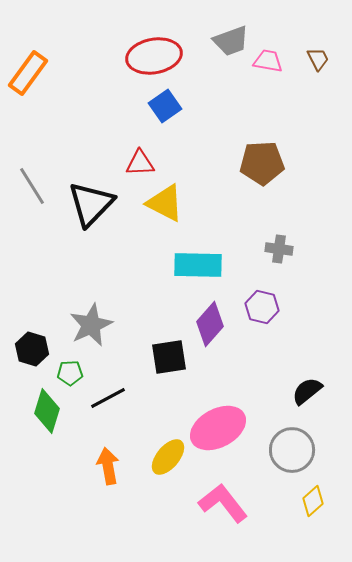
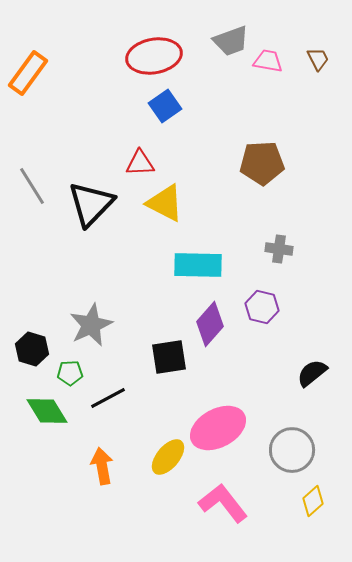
black semicircle: moved 5 px right, 18 px up
green diamond: rotated 48 degrees counterclockwise
orange arrow: moved 6 px left
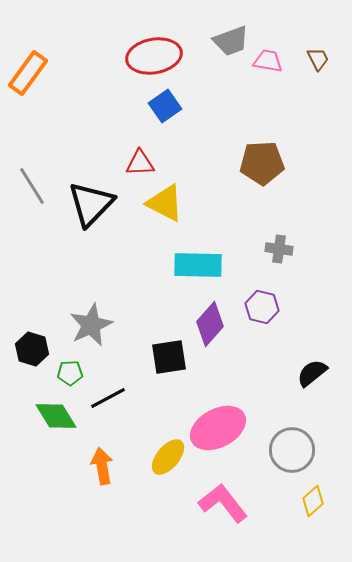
green diamond: moved 9 px right, 5 px down
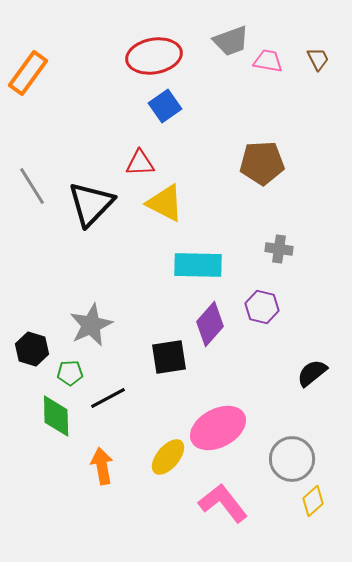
green diamond: rotated 30 degrees clockwise
gray circle: moved 9 px down
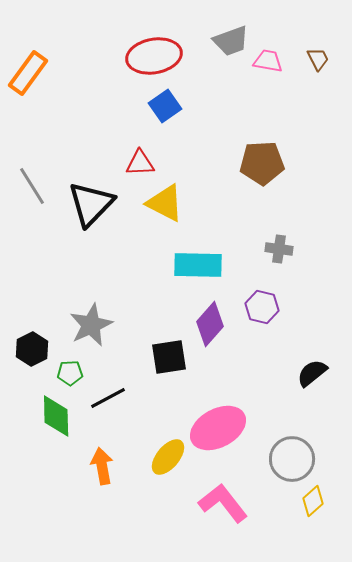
black hexagon: rotated 16 degrees clockwise
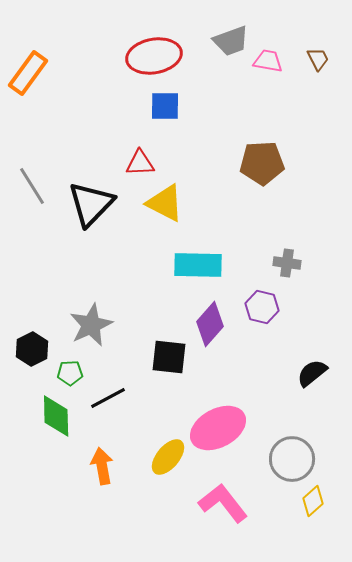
blue square: rotated 36 degrees clockwise
gray cross: moved 8 px right, 14 px down
black square: rotated 15 degrees clockwise
